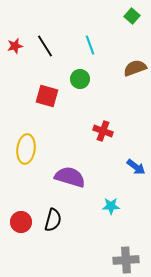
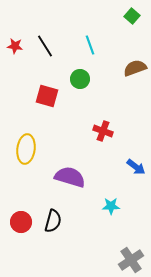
red star: rotated 21 degrees clockwise
black semicircle: moved 1 px down
gray cross: moved 5 px right; rotated 30 degrees counterclockwise
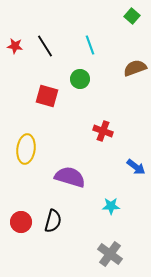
gray cross: moved 21 px left, 6 px up; rotated 20 degrees counterclockwise
